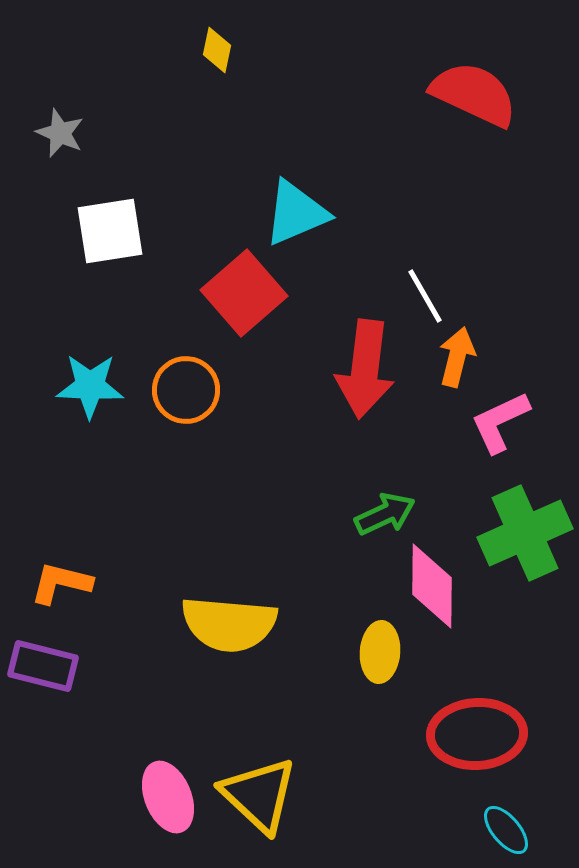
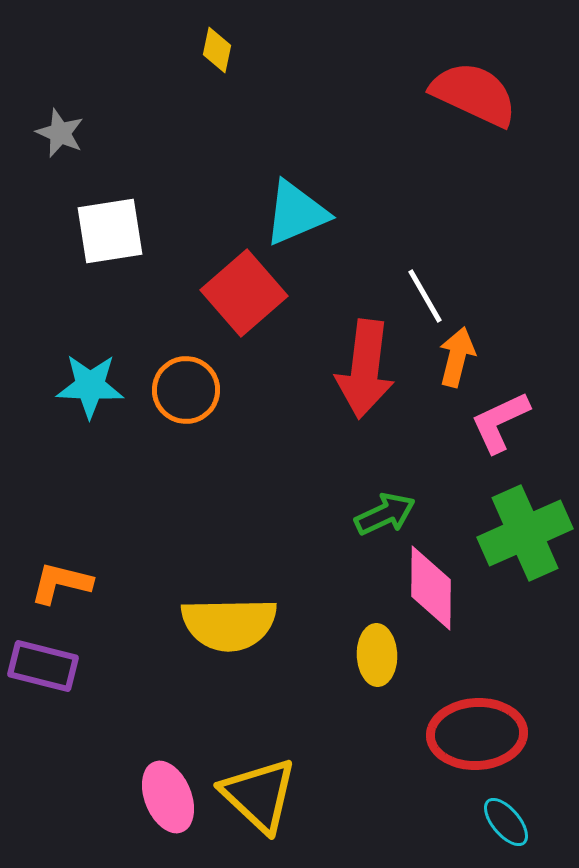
pink diamond: moved 1 px left, 2 px down
yellow semicircle: rotated 6 degrees counterclockwise
yellow ellipse: moved 3 px left, 3 px down; rotated 6 degrees counterclockwise
cyan ellipse: moved 8 px up
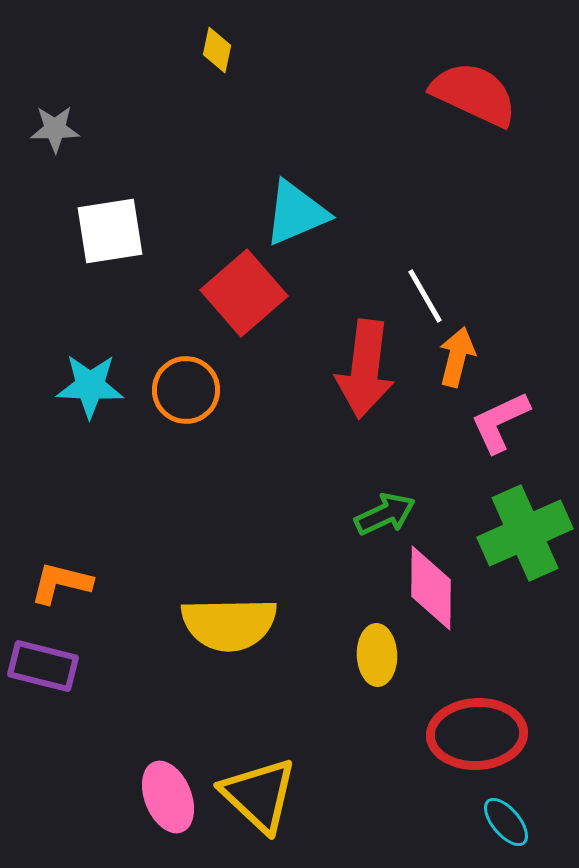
gray star: moved 5 px left, 4 px up; rotated 24 degrees counterclockwise
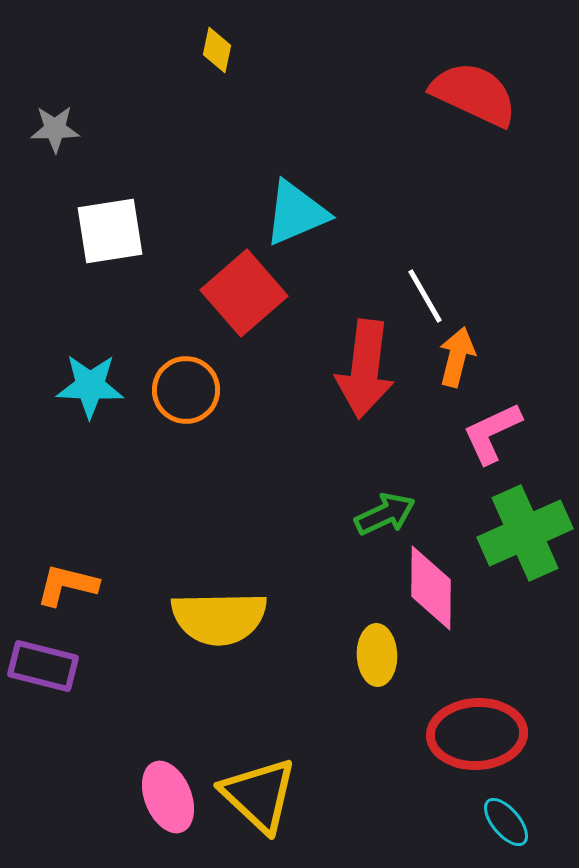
pink L-shape: moved 8 px left, 11 px down
orange L-shape: moved 6 px right, 2 px down
yellow semicircle: moved 10 px left, 6 px up
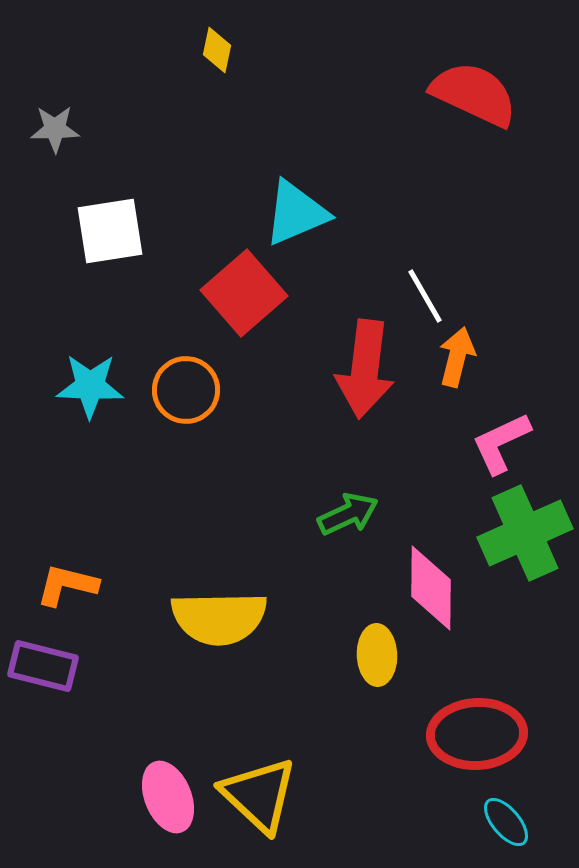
pink L-shape: moved 9 px right, 10 px down
green arrow: moved 37 px left
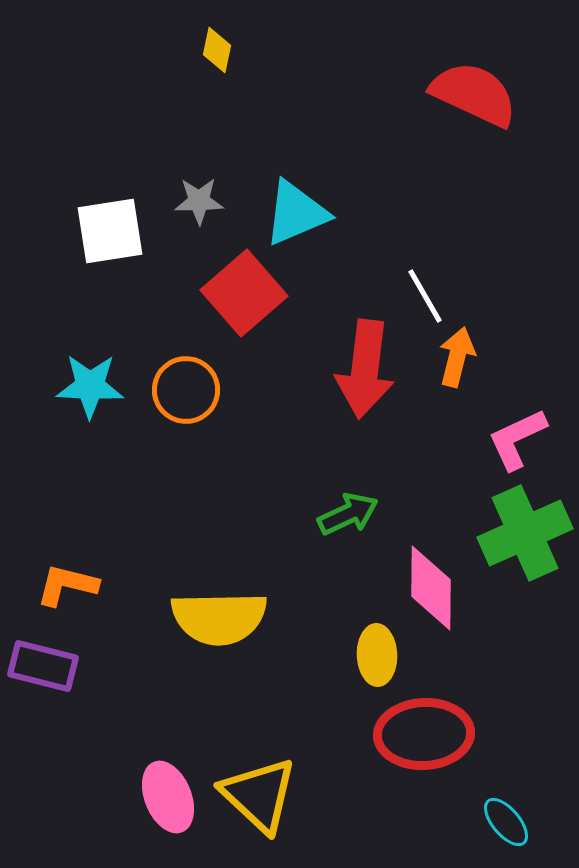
gray star: moved 144 px right, 72 px down
pink L-shape: moved 16 px right, 4 px up
red ellipse: moved 53 px left
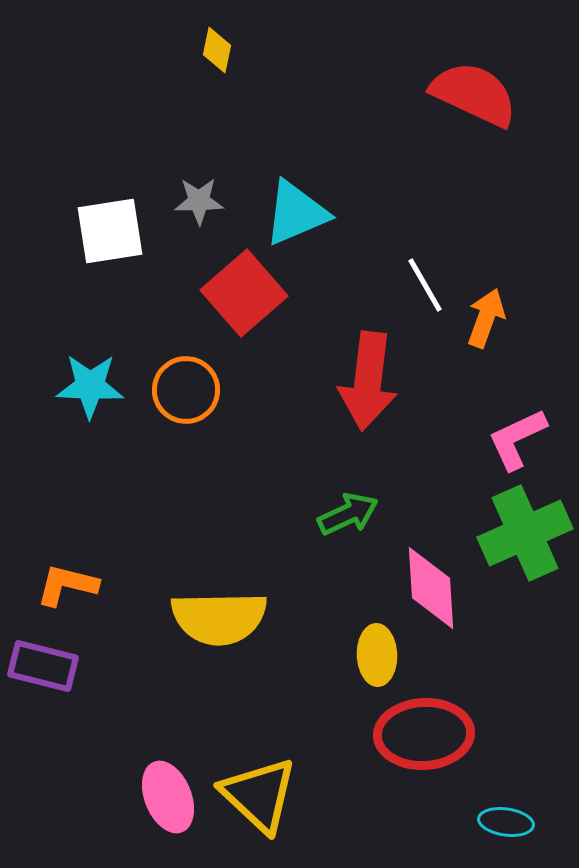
white line: moved 11 px up
orange arrow: moved 29 px right, 39 px up; rotated 6 degrees clockwise
red arrow: moved 3 px right, 12 px down
pink diamond: rotated 4 degrees counterclockwise
cyan ellipse: rotated 42 degrees counterclockwise
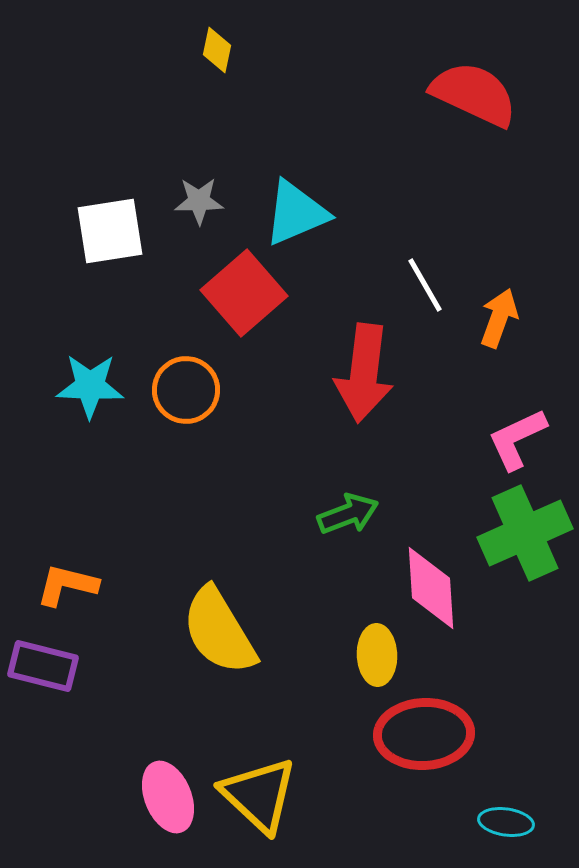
orange arrow: moved 13 px right
red arrow: moved 4 px left, 8 px up
green arrow: rotated 4 degrees clockwise
yellow semicircle: moved 13 px down; rotated 60 degrees clockwise
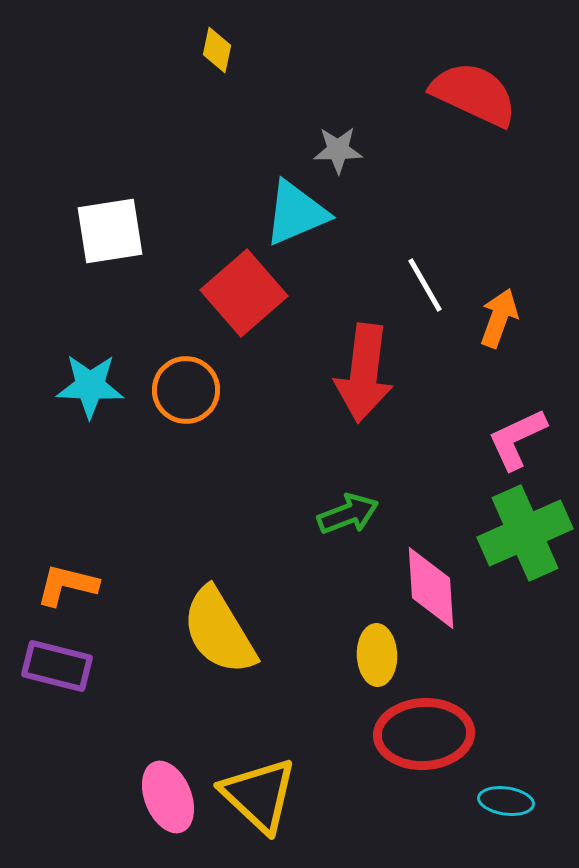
gray star: moved 139 px right, 51 px up
purple rectangle: moved 14 px right
cyan ellipse: moved 21 px up
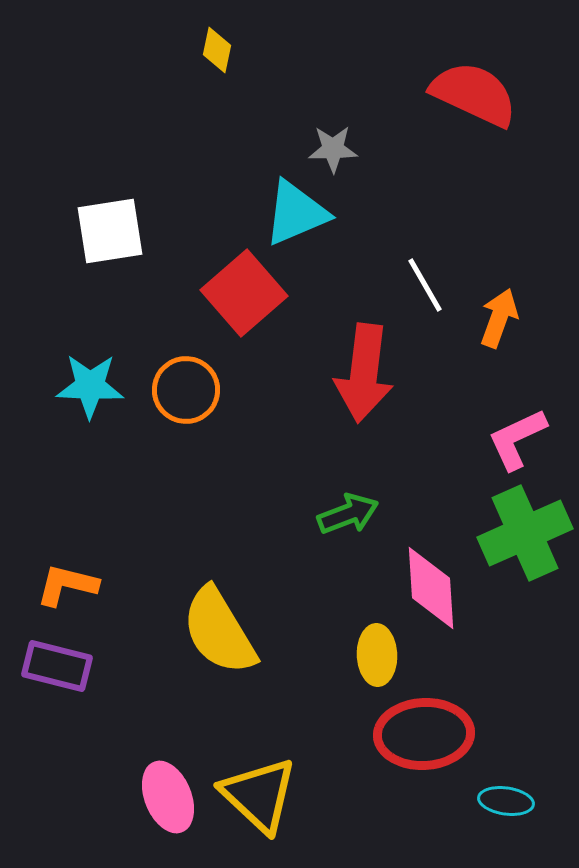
gray star: moved 5 px left, 1 px up
